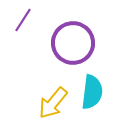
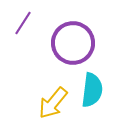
purple line: moved 3 px down
cyan semicircle: moved 2 px up
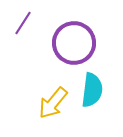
purple circle: moved 1 px right
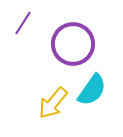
purple circle: moved 1 px left, 1 px down
cyan semicircle: rotated 28 degrees clockwise
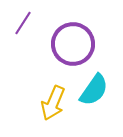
cyan semicircle: moved 2 px right
yellow arrow: rotated 16 degrees counterclockwise
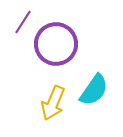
purple line: moved 1 px up
purple circle: moved 17 px left
